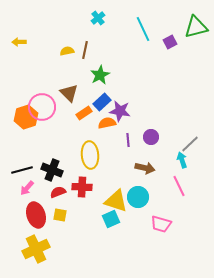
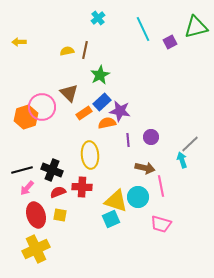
pink line: moved 18 px left; rotated 15 degrees clockwise
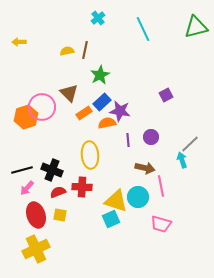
purple square: moved 4 px left, 53 px down
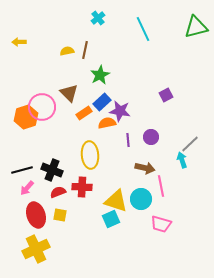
cyan circle: moved 3 px right, 2 px down
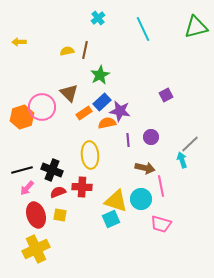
orange hexagon: moved 4 px left
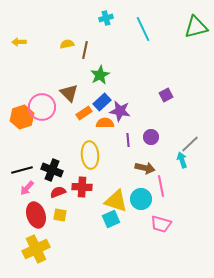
cyan cross: moved 8 px right; rotated 24 degrees clockwise
yellow semicircle: moved 7 px up
orange semicircle: moved 2 px left; rotated 12 degrees clockwise
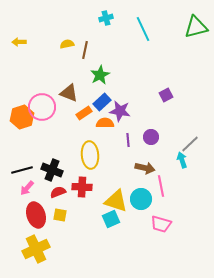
brown triangle: rotated 24 degrees counterclockwise
